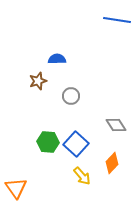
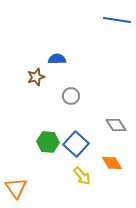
brown star: moved 2 px left, 4 px up
orange diamond: rotated 75 degrees counterclockwise
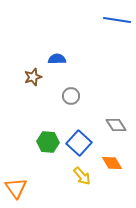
brown star: moved 3 px left
blue square: moved 3 px right, 1 px up
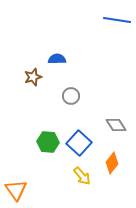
orange diamond: rotated 70 degrees clockwise
orange triangle: moved 2 px down
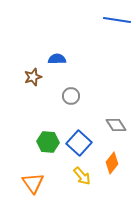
orange triangle: moved 17 px right, 7 px up
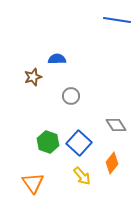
green hexagon: rotated 15 degrees clockwise
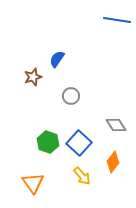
blue semicircle: rotated 54 degrees counterclockwise
orange diamond: moved 1 px right, 1 px up
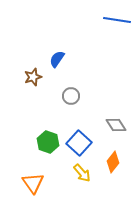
yellow arrow: moved 3 px up
